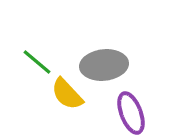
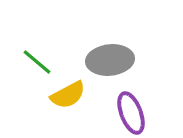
gray ellipse: moved 6 px right, 5 px up
yellow semicircle: moved 1 px right, 1 px down; rotated 75 degrees counterclockwise
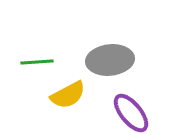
green line: rotated 44 degrees counterclockwise
purple ellipse: rotated 18 degrees counterclockwise
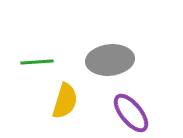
yellow semicircle: moved 3 px left, 6 px down; rotated 45 degrees counterclockwise
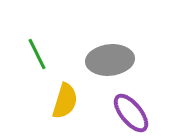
green line: moved 8 px up; rotated 68 degrees clockwise
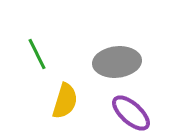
gray ellipse: moved 7 px right, 2 px down
purple ellipse: rotated 9 degrees counterclockwise
